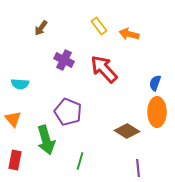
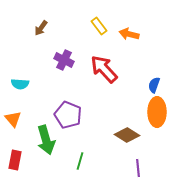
blue semicircle: moved 1 px left, 2 px down
purple pentagon: moved 3 px down
brown diamond: moved 4 px down
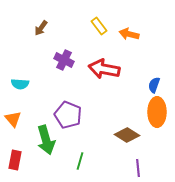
red arrow: rotated 36 degrees counterclockwise
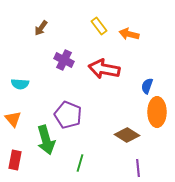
blue semicircle: moved 7 px left, 1 px down
green line: moved 2 px down
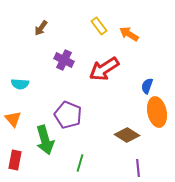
orange arrow: rotated 18 degrees clockwise
red arrow: rotated 44 degrees counterclockwise
orange ellipse: rotated 12 degrees counterclockwise
green arrow: moved 1 px left
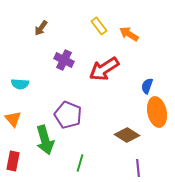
red rectangle: moved 2 px left, 1 px down
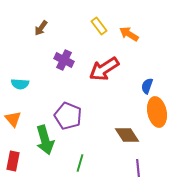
purple pentagon: moved 1 px down
brown diamond: rotated 25 degrees clockwise
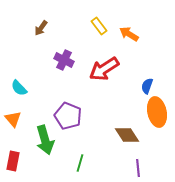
cyan semicircle: moved 1 px left, 4 px down; rotated 42 degrees clockwise
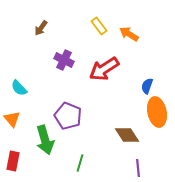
orange triangle: moved 1 px left
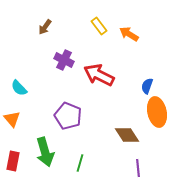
brown arrow: moved 4 px right, 1 px up
red arrow: moved 5 px left, 6 px down; rotated 60 degrees clockwise
green arrow: moved 12 px down
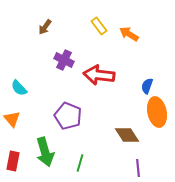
red arrow: rotated 20 degrees counterclockwise
